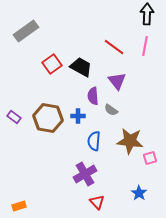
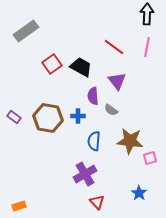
pink line: moved 2 px right, 1 px down
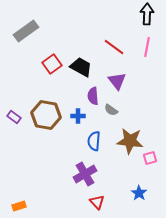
brown hexagon: moved 2 px left, 3 px up
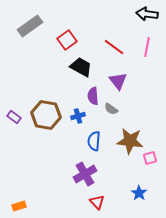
black arrow: rotated 85 degrees counterclockwise
gray rectangle: moved 4 px right, 5 px up
red square: moved 15 px right, 24 px up
purple triangle: moved 1 px right
gray semicircle: moved 1 px up
blue cross: rotated 16 degrees counterclockwise
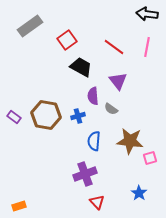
purple cross: rotated 10 degrees clockwise
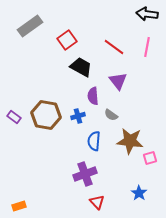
gray semicircle: moved 6 px down
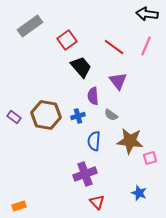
pink line: moved 1 px left, 1 px up; rotated 12 degrees clockwise
black trapezoid: rotated 20 degrees clockwise
blue star: rotated 14 degrees counterclockwise
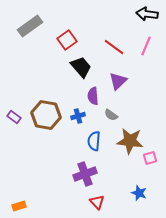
purple triangle: rotated 24 degrees clockwise
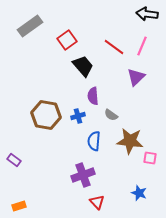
pink line: moved 4 px left
black trapezoid: moved 2 px right, 1 px up
purple triangle: moved 18 px right, 4 px up
purple rectangle: moved 43 px down
pink square: rotated 24 degrees clockwise
purple cross: moved 2 px left, 1 px down
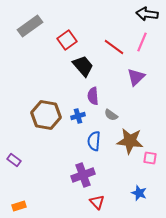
pink line: moved 4 px up
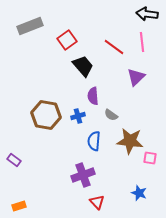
gray rectangle: rotated 15 degrees clockwise
pink line: rotated 30 degrees counterclockwise
